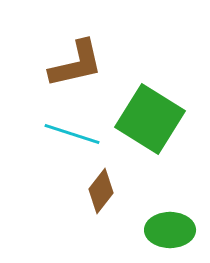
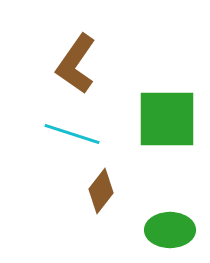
brown L-shape: rotated 138 degrees clockwise
green square: moved 17 px right; rotated 32 degrees counterclockwise
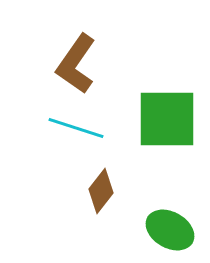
cyan line: moved 4 px right, 6 px up
green ellipse: rotated 30 degrees clockwise
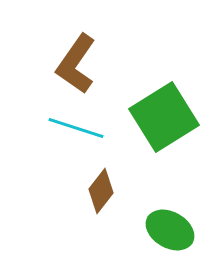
green square: moved 3 px left, 2 px up; rotated 32 degrees counterclockwise
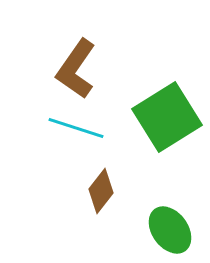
brown L-shape: moved 5 px down
green square: moved 3 px right
green ellipse: rotated 24 degrees clockwise
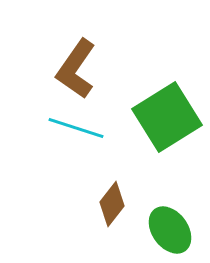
brown diamond: moved 11 px right, 13 px down
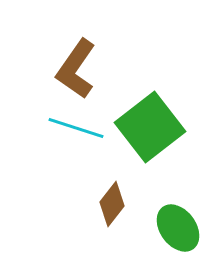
green square: moved 17 px left, 10 px down; rotated 6 degrees counterclockwise
green ellipse: moved 8 px right, 2 px up
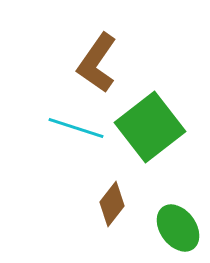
brown L-shape: moved 21 px right, 6 px up
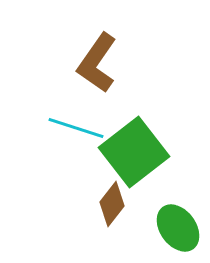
green square: moved 16 px left, 25 px down
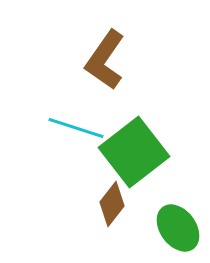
brown L-shape: moved 8 px right, 3 px up
